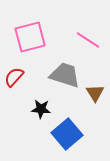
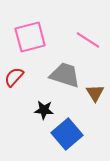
black star: moved 3 px right, 1 px down
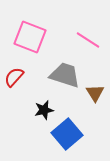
pink square: rotated 36 degrees clockwise
black star: rotated 18 degrees counterclockwise
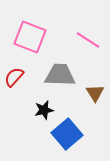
gray trapezoid: moved 5 px left; rotated 16 degrees counterclockwise
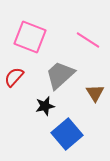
gray trapezoid: rotated 44 degrees counterclockwise
black star: moved 1 px right, 4 px up
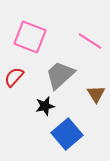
pink line: moved 2 px right, 1 px down
brown triangle: moved 1 px right, 1 px down
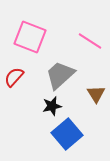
black star: moved 7 px right
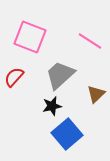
brown triangle: rotated 18 degrees clockwise
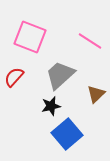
black star: moved 1 px left
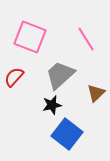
pink line: moved 4 px left, 2 px up; rotated 25 degrees clockwise
brown triangle: moved 1 px up
black star: moved 1 px right, 1 px up
blue square: rotated 12 degrees counterclockwise
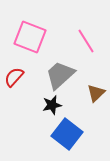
pink line: moved 2 px down
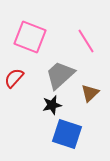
red semicircle: moved 1 px down
brown triangle: moved 6 px left
blue square: rotated 20 degrees counterclockwise
